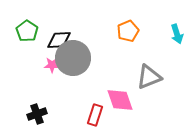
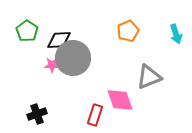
cyan arrow: moved 1 px left
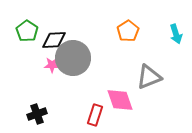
orange pentagon: rotated 10 degrees counterclockwise
black diamond: moved 5 px left
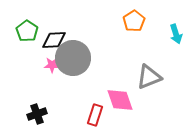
orange pentagon: moved 6 px right, 10 px up
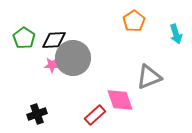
green pentagon: moved 3 px left, 7 px down
red rectangle: rotated 30 degrees clockwise
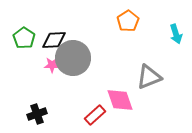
orange pentagon: moved 6 px left
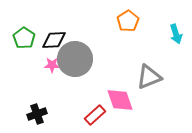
gray circle: moved 2 px right, 1 px down
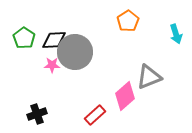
gray circle: moved 7 px up
pink diamond: moved 5 px right, 4 px up; rotated 68 degrees clockwise
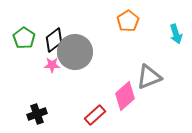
black diamond: rotated 35 degrees counterclockwise
